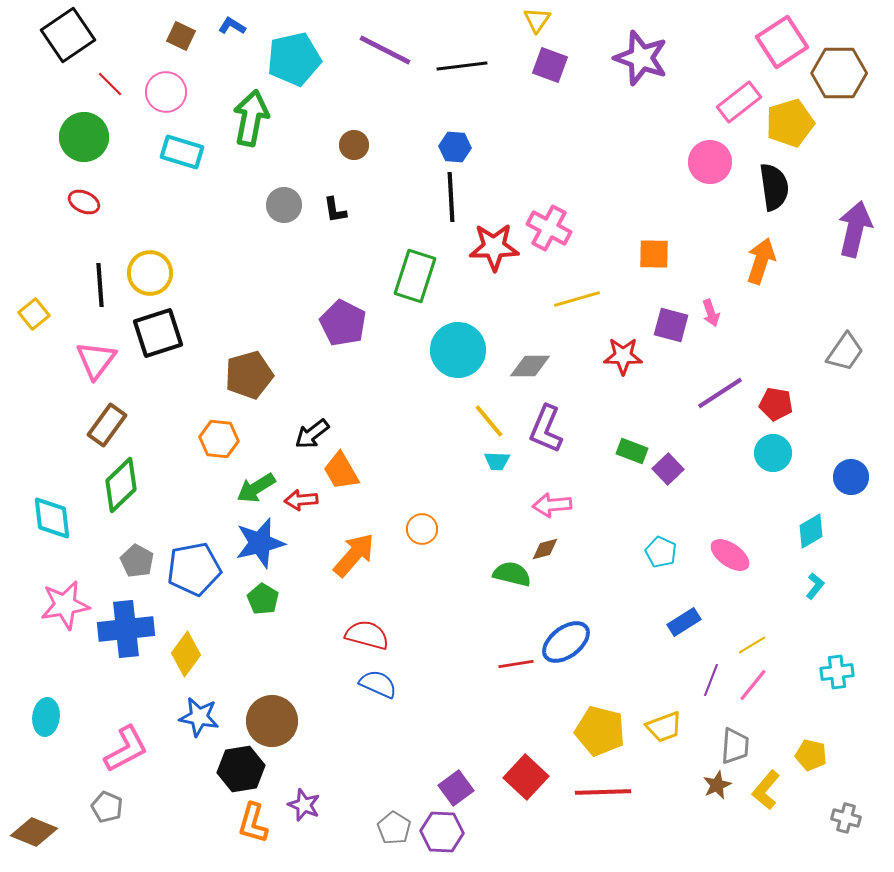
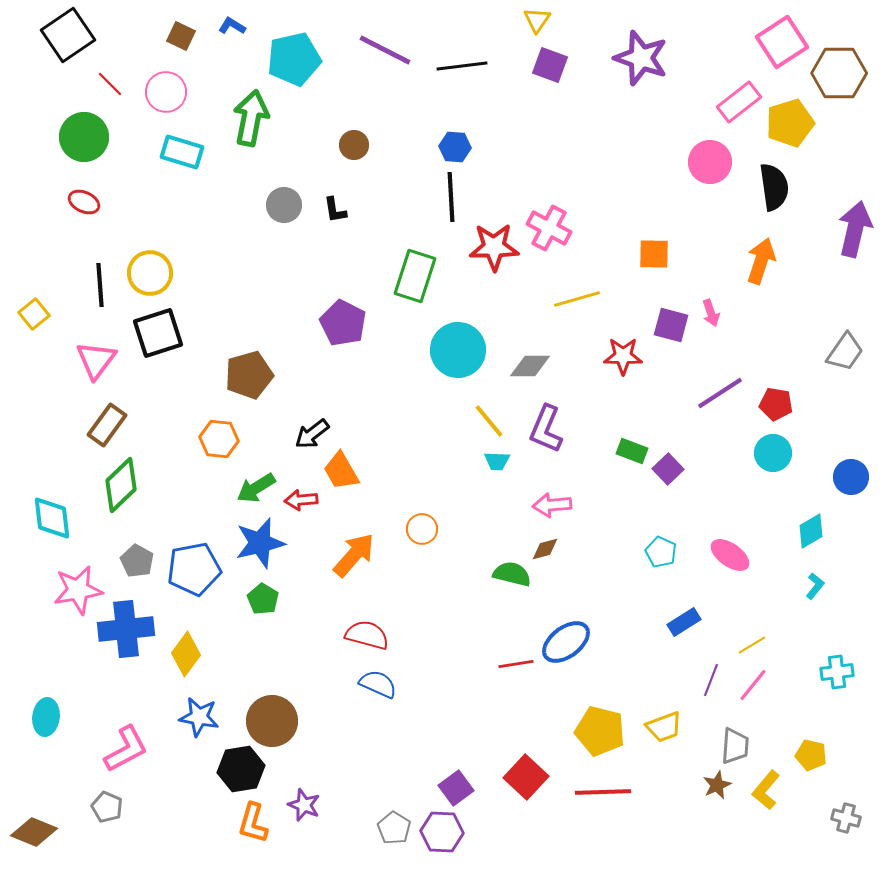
pink star at (65, 605): moved 13 px right, 15 px up
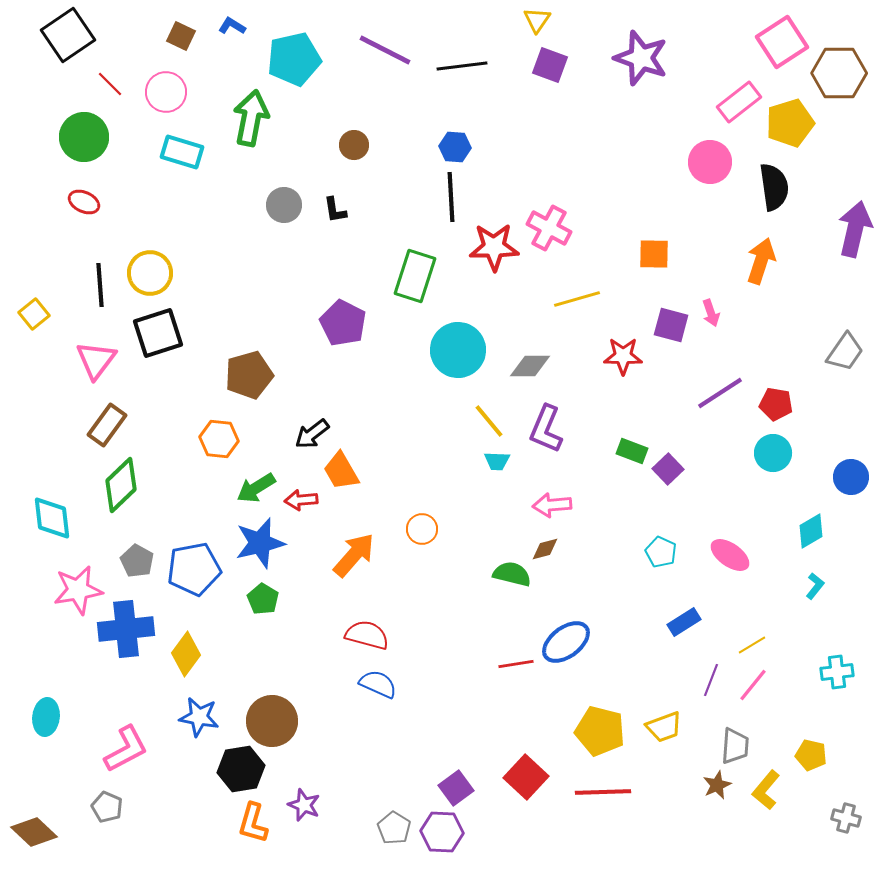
brown diamond at (34, 832): rotated 21 degrees clockwise
